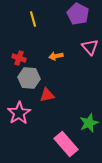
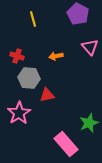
red cross: moved 2 px left, 2 px up
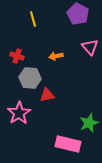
gray hexagon: moved 1 px right
pink rectangle: moved 2 px right; rotated 35 degrees counterclockwise
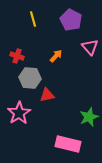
purple pentagon: moved 7 px left, 6 px down
orange arrow: rotated 144 degrees clockwise
green star: moved 6 px up
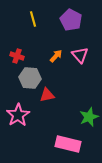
pink triangle: moved 10 px left, 8 px down
pink star: moved 1 px left, 2 px down
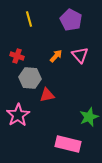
yellow line: moved 4 px left
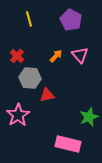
red cross: rotated 24 degrees clockwise
